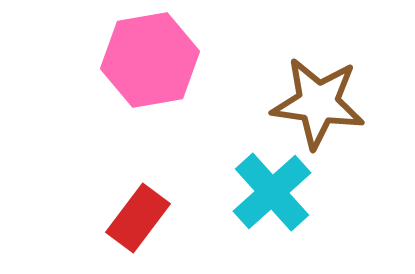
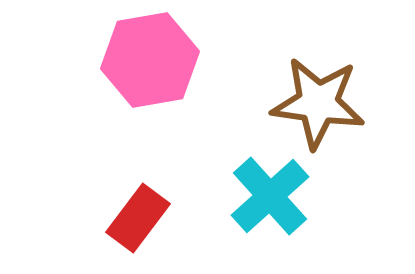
cyan cross: moved 2 px left, 4 px down
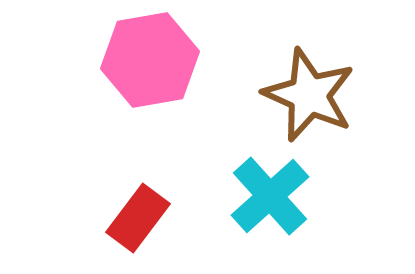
brown star: moved 9 px left, 8 px up; rotated 16 degrees clockwise
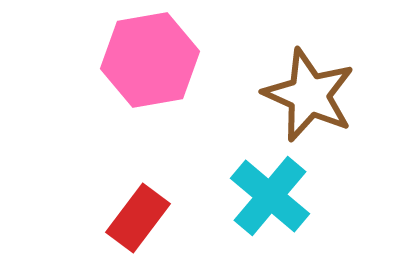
cyan cross: rotated 8 degrees counterclockwise
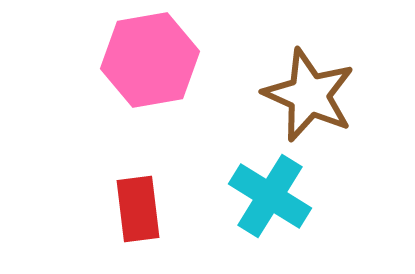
cyan cross: rotated 8 degrees counterclockwise
red rectangle: moved 9 px up; rotated 44 degrees counterclockwise
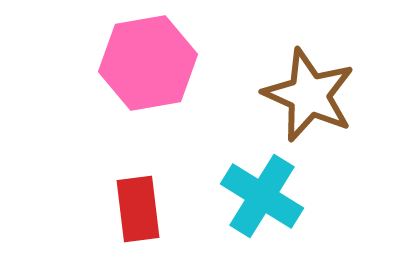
pink hexagon: moved 2 px left, 3 px down
cyan cross: moved 8 px left
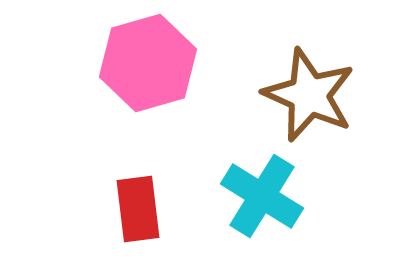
pink hexagon: rotated 6 degrees counterclockwise
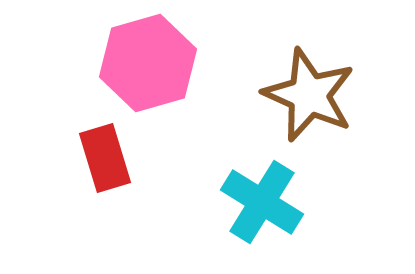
cyan cross: moved 6 px down
red rectangle: moved 33 px left, 51 px up; rotated 10 degrees counterclockwise
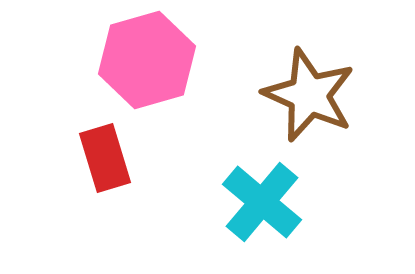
pink hexagon: moved 1 px left, 3 px up
cyan cross: rotated 8 degrees clockwise
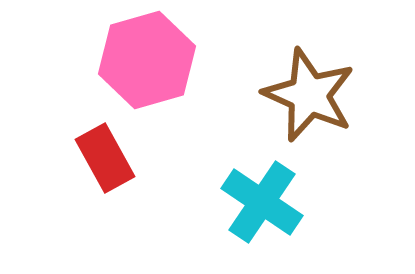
red rectangle: rotated 12 degrees counterclockwise
cyan cross: rotated 6 degrees counterclockwise
